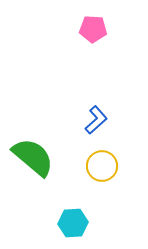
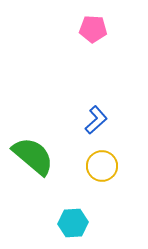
green semicircle: moved 1 px up
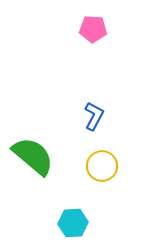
blue L-shape: moved 2 px left, 4 px up; rotated 20 degrees counterclockwise
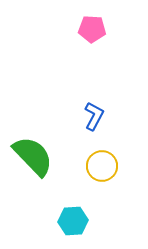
pink pentagon: moved 1 px left
green semicircle: rotated 6 degrees clockwise
cyan hexagon: moved 2 px up
